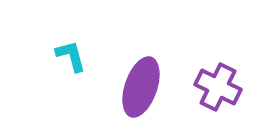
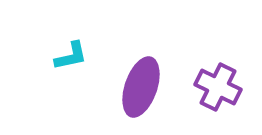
cyan L-shape: rotated 93 degrees clockwise
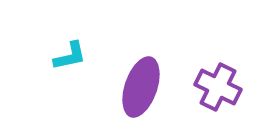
cyan L-shape: moved 1 px left
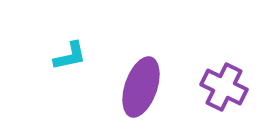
purple cross: moved 6 px right
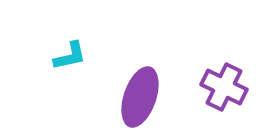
purple ellipse: moved 1 px left, 10 px down
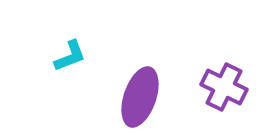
cyan L-shape: rotated 9 degrees counterclockwise
